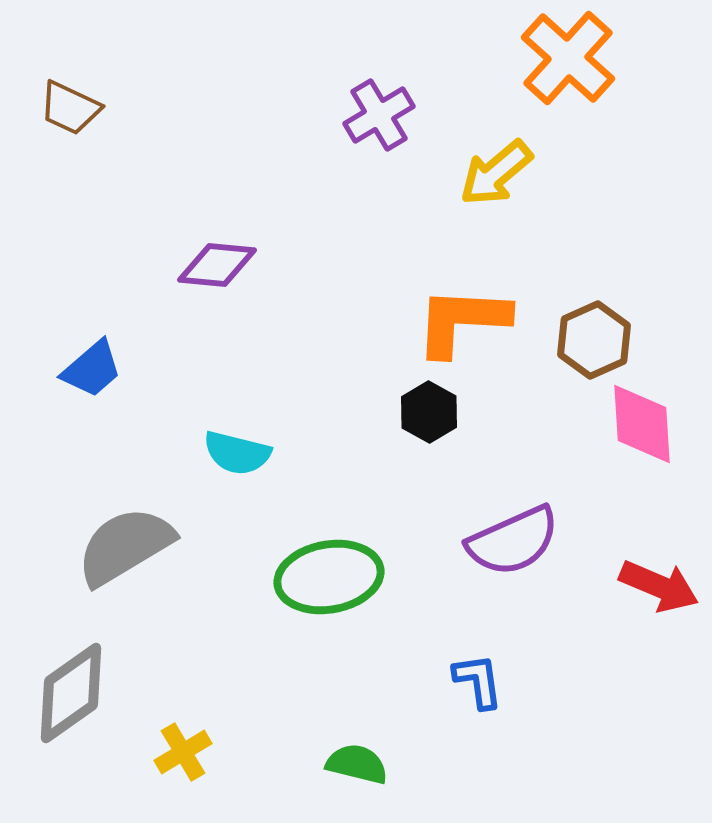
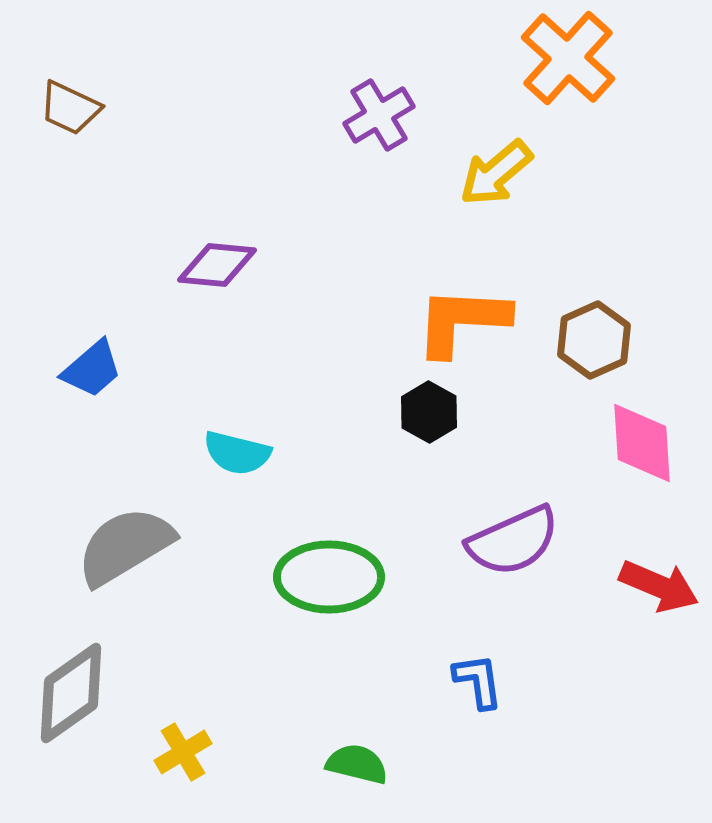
pink diamond: moved 19 px down
green ellipse: rotated 10 degrees clockwise
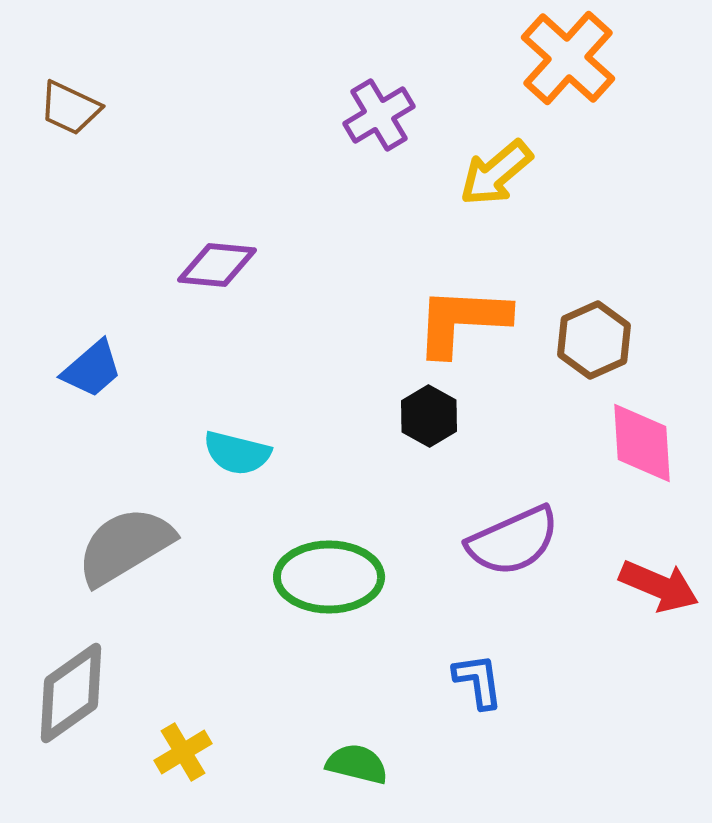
black hexagon: moved 4 px down
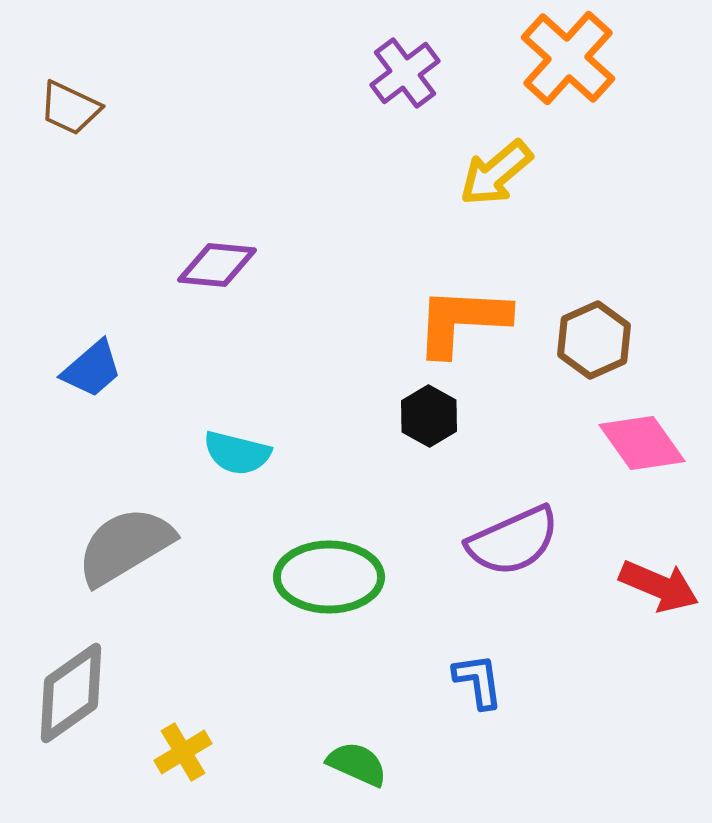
purple cross: moved 26 px right, 42 px up; rotated 6 degrees counterclockwise
pink diamond: rotated 32 degrees counterclockwise
green semicircle: rotated 10 degrees clockwise
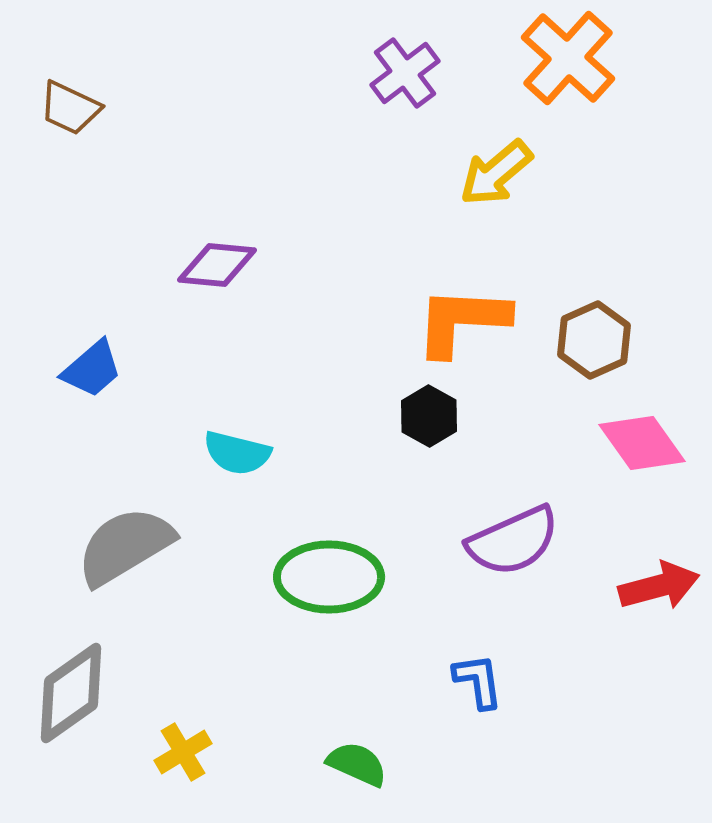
red arrow: rotated 38 degrees counterclockwise
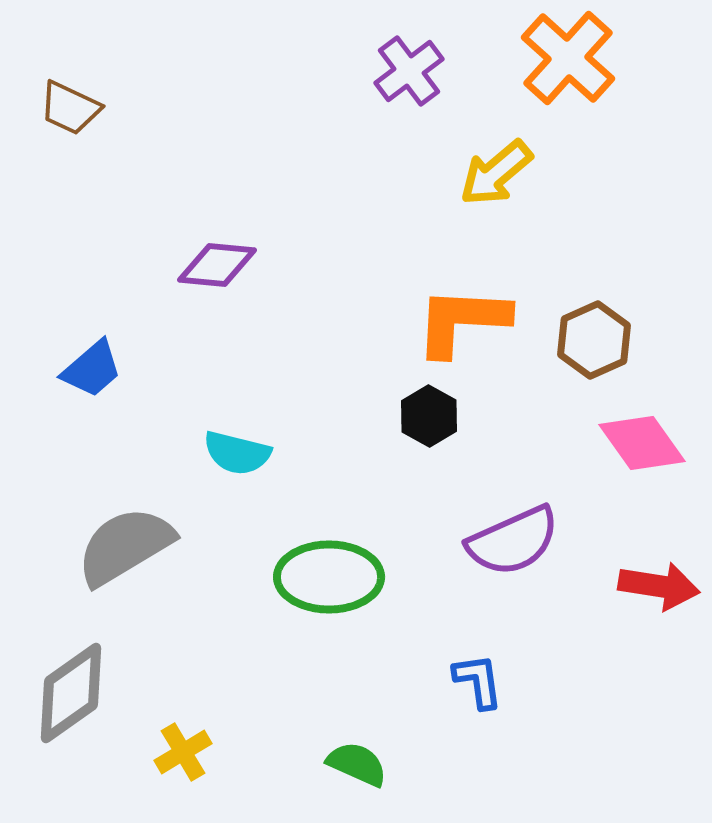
purple cross: moved 4 px right, 2 px up
red arrow: rotated 24 degrees clockwise
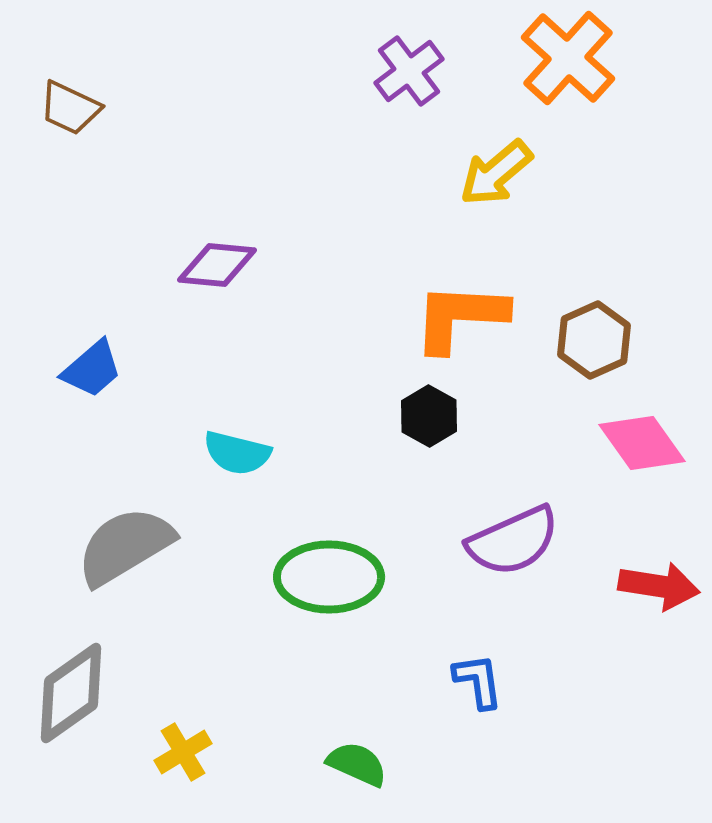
orange L-shape: moved 2 px left, 4 px up
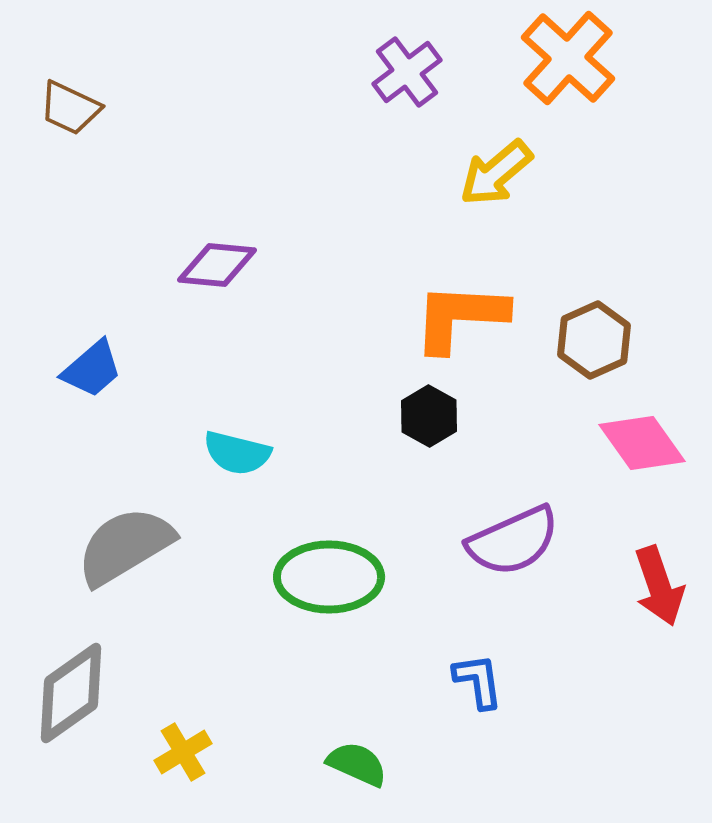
purple cross: moved 2 px left, 1 px down
red arrow: rotated 62 degrees clockwise
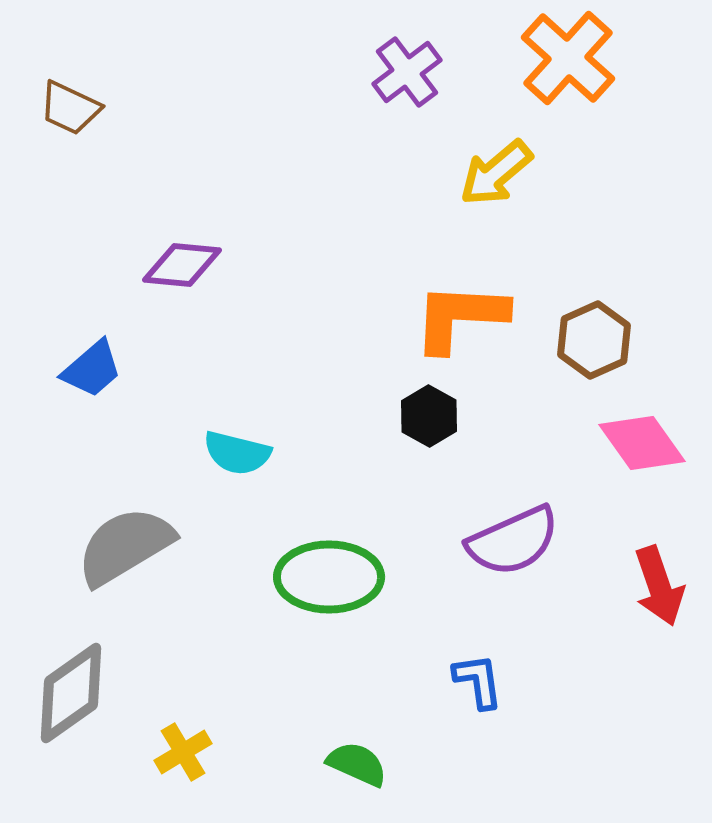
purple diamond: moved 35 px left
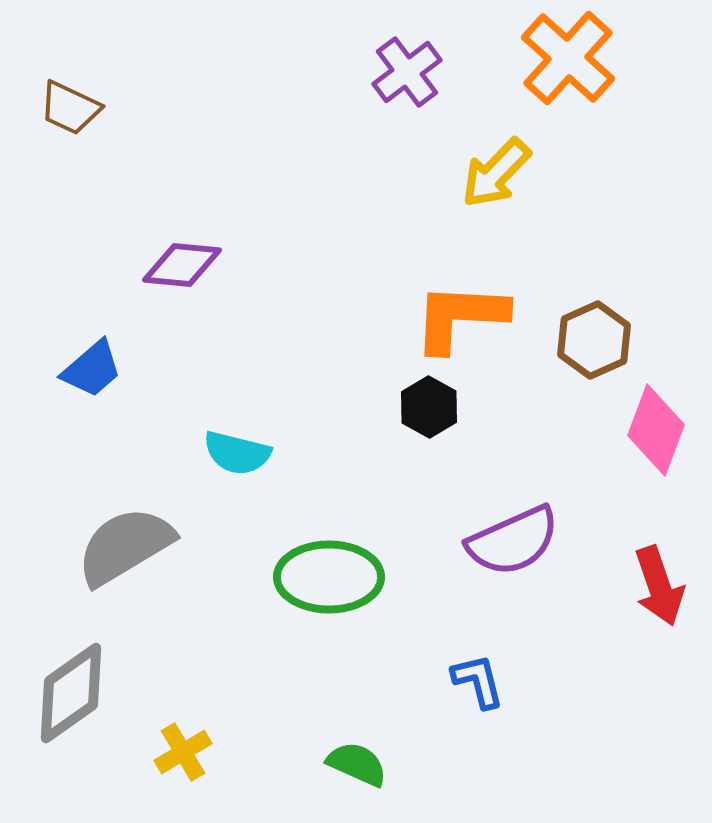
yellow arrow: rotated 6 degrees counterclockwise
black hexagon: moved 9 px up
pink diamond: moved 14 px right, 13 px up; rotated 56 degrees clockwise
blue L-shape: rotated 6 degrees counterclockwise
